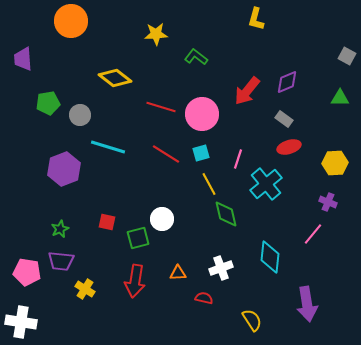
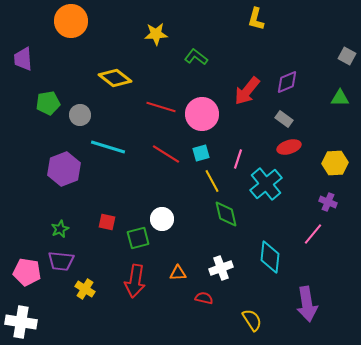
yellow line at (209, 184): moved 3 px right, 3 px up
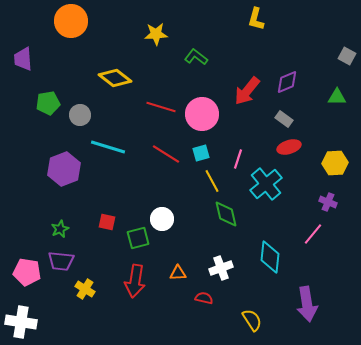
green triangle at (340, 98): moved 3 px left, 1 px up
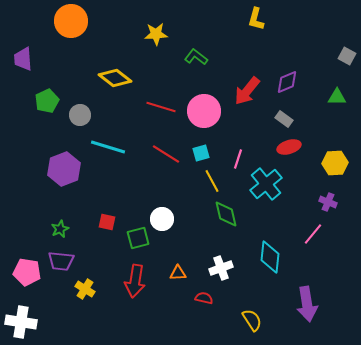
green pentagon at (48, 103): moved 1 px left, 2 px up; rotated 15 degrees counterclockwise
pink circle at (202, 114): moved 2 px right, 3 px up
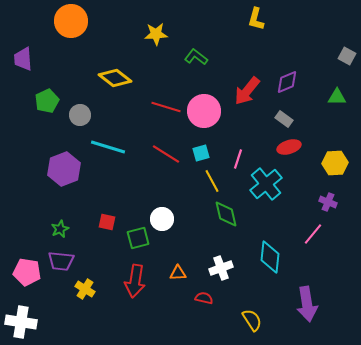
red line at (161, 107): moved 5 px right
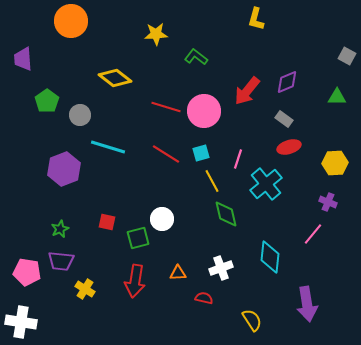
green pentagon at (47, 101): rotated 10 degrees counterclockwise
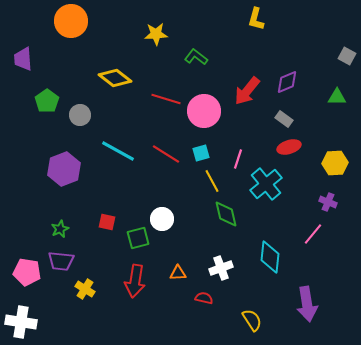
red line at (166, 107): moved 8 px up
cyan line at (108, 147): moved 10 px right, 4 px down; rotated 12 degrees clockwise
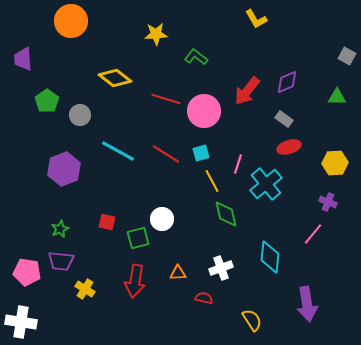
yellow L-shape at (256, 19): rotated 45 degrees counterclockwise
pink line at (238, 159): moved 5 px down
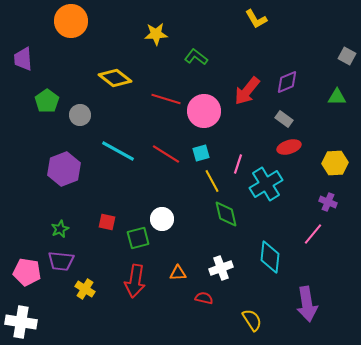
cyan cross at (266, 184): rotated 8 degrees clockwise
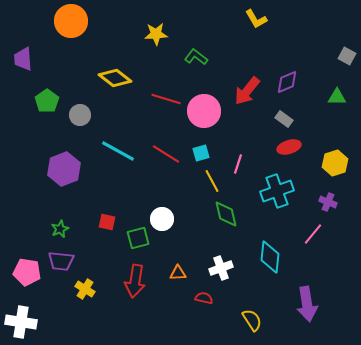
yellow hexagon at (335, 163): rotated 15 degrees counterclockwise
cyan cross at (266, 184): moved 11 px right, 7 px down; rotated 12 degrees clockwise
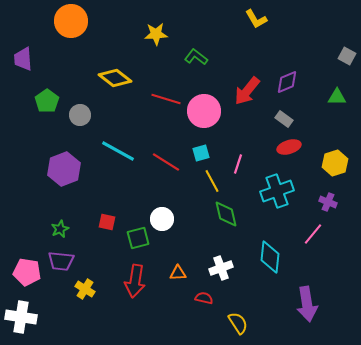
red line at (166, 154): moved 8 px down
yellow semicircle at (252, 320): moved 14 px left, 3 px down
white cross at (21, 322): moved 5 px up
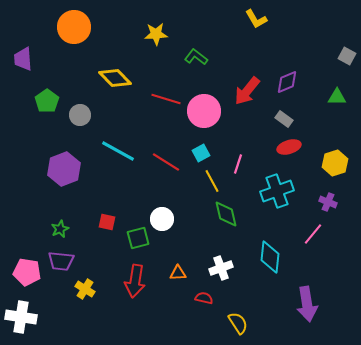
orange circle at (71, 21): moved 3 px right, 6 px down
yellow diamond at (115, 78): rotated 8 degrees clockwise
cyan square at (201, 153): rotated 12 degrees counterclockwise
